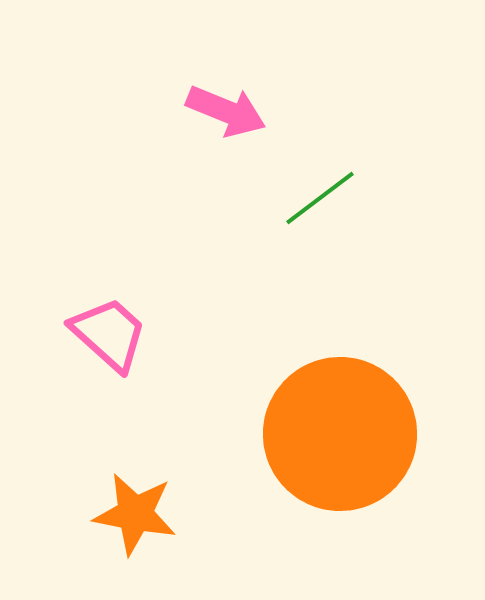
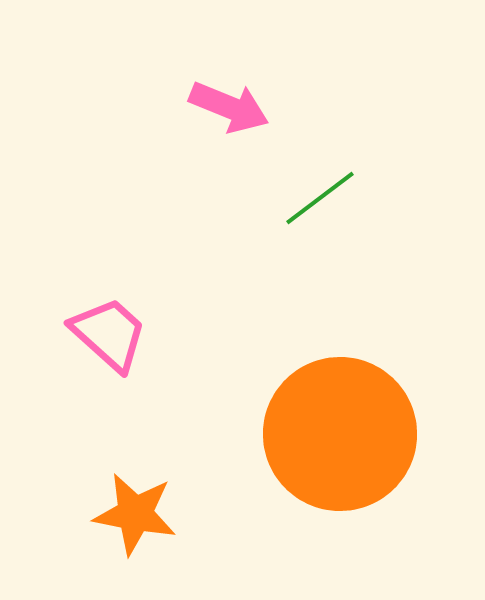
pink arrow: moved 3 px right, 4 px up
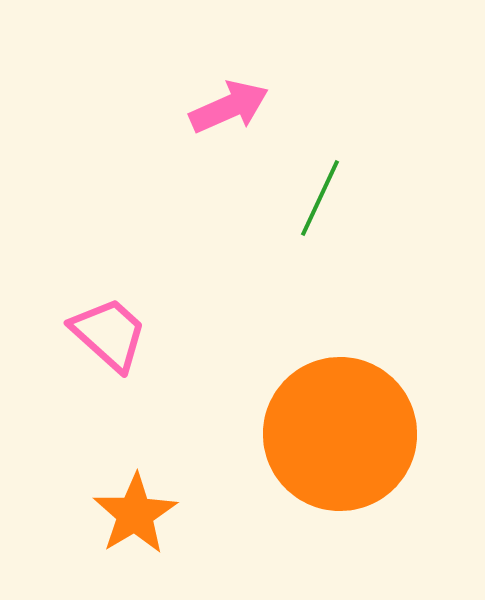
pink arrow: rotated 46 degrees counterclockwise
green line: rotated 28 degrees counterclockwise
orange star: rotated 30 degrees clockwise
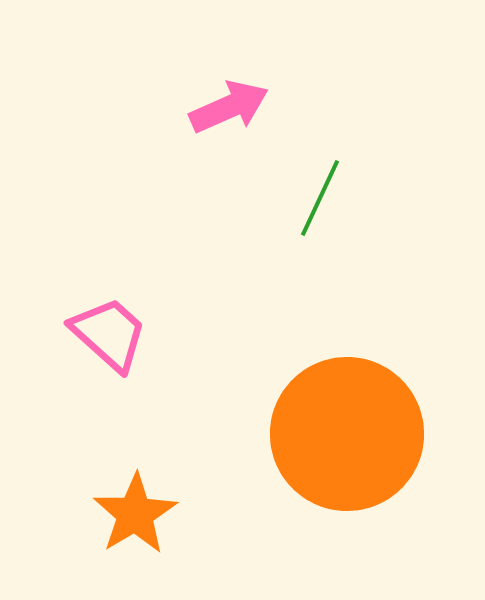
orange circle: moved 7 px right
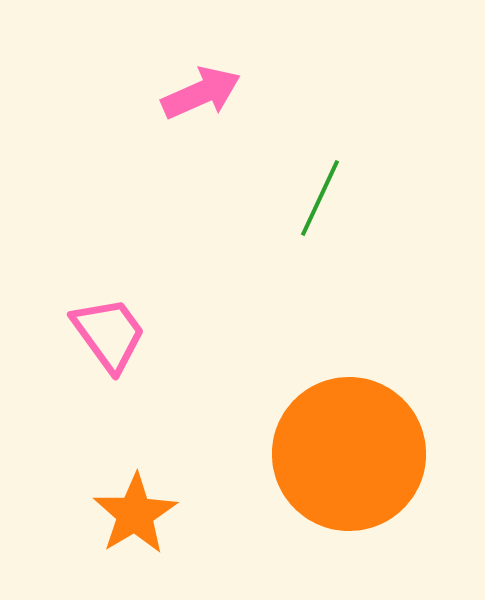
pink arrow: moved 28 px left, 14 px up
pink trapezoid: rotated 12 degrees clockwise
orange circle: moved 2 px right, 20 px down
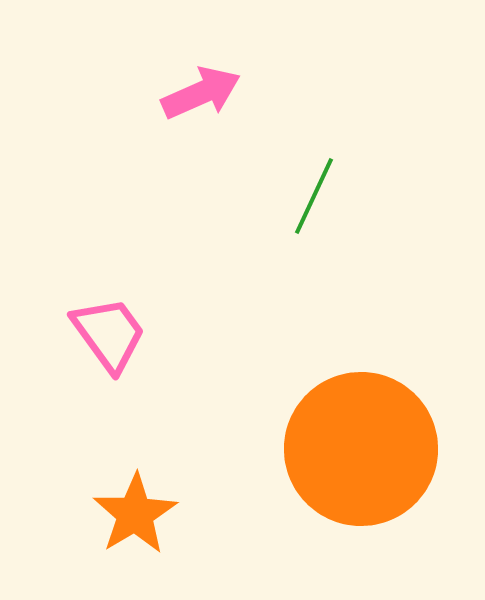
green line: moved 6 px left, 2 px up
orange circle: moved 12 px right, 5 px up
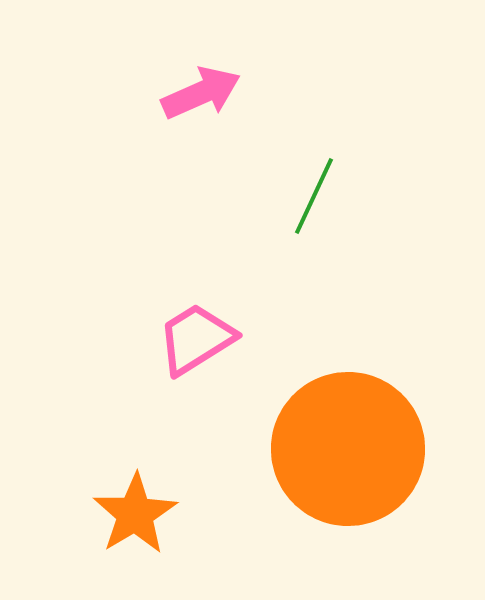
pink trapezoid: moved 87 px right, 5 px down; rotated 86 degrees counterclockwise
orange circle: moved 13 px left
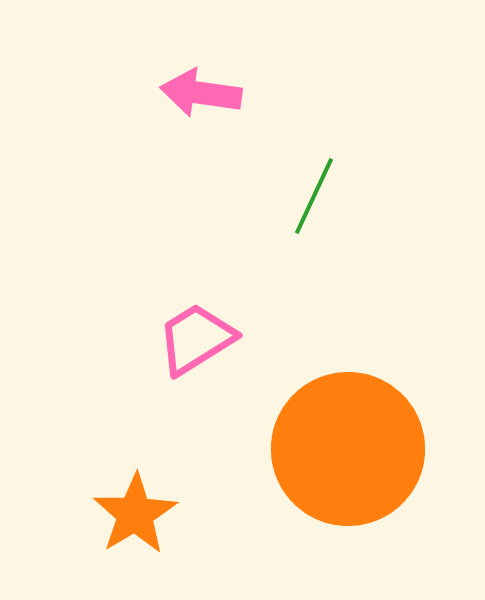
pink arrow: rotated 148 degrees counterclockwise
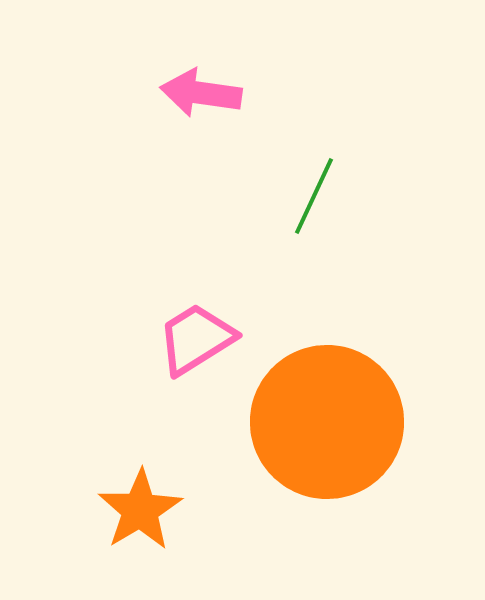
orange circle: moved 21 px left, 27 px up
orange star: moved 5 px right, 4 px up
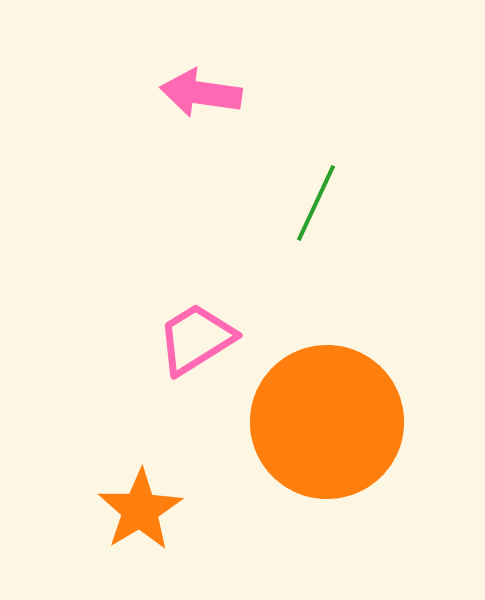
green line: moved 2 px right, 7 px down
